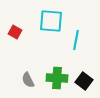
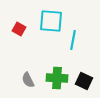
red square: moved 4 px right, 3 px up
cyan line: moved 3 px left
black square: rotated 12 degrees counterclockwise
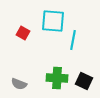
cyan square: moved 2 px right
red square: moved 4 px right, 4 px down
gray semicircle: moved 9 px left, 4 px down; rotated 42 degrees counterclockwise
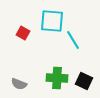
cyan square: moved 1 px left
cyan line: rotated 42 degrees counterclockwise
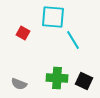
cyan square: moved 1 px right, 4 px up
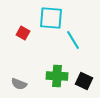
cyan square: moved 2 px left, 1 px down
green cross: moved 2 px up
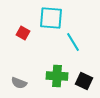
cyan line: moved 2 px down
gray semicircle: moved 1 px up
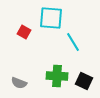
red square: moved 1 px right, 1 px up
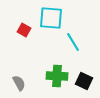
red square: moved 2 px up
gray semicircle: rotated 140 degrees counterclockwise
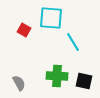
black square: rotated 12 degrees counterclockwise
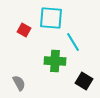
green cross: moved 2 px left, 15 px up
black square: rotated 18 degrees clockwise
